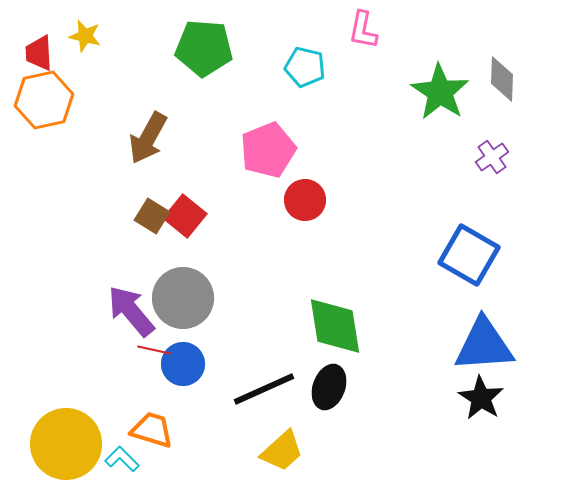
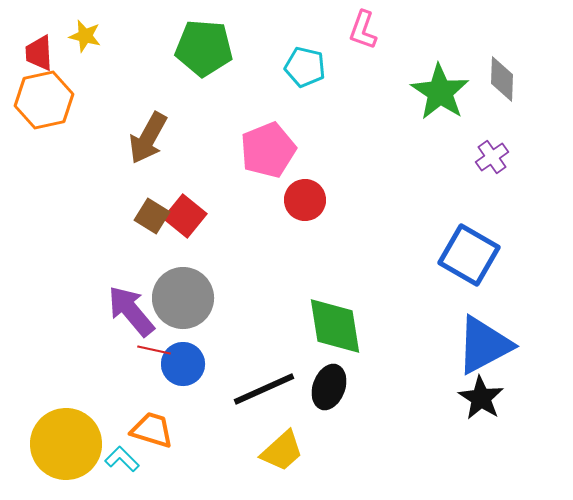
pink L-shape: rotated 9 degrees clockwise
blue triangle: rotated 24 degrees counterclockwise
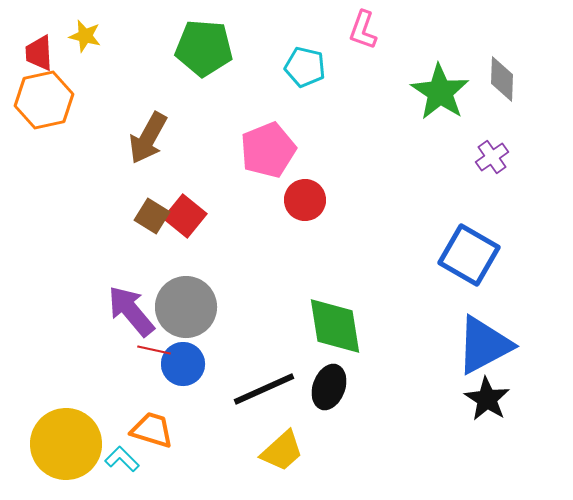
gray circle: moved 3 px right, 9 px down
black star: moved 6 px right, 1 px down
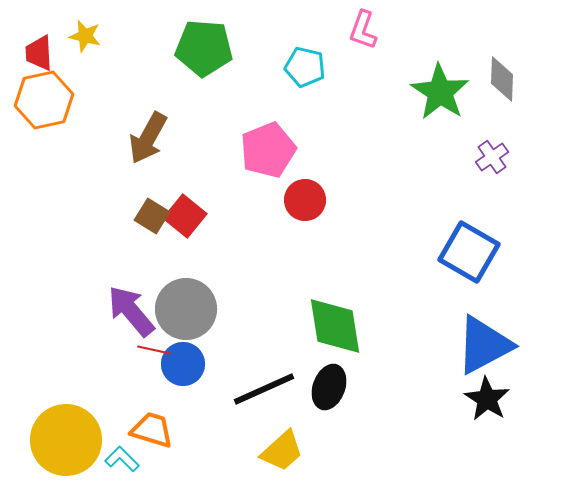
blue square: moved 3 px up
gray circle: moved 2 px down
yellow circle: moved 4 px up
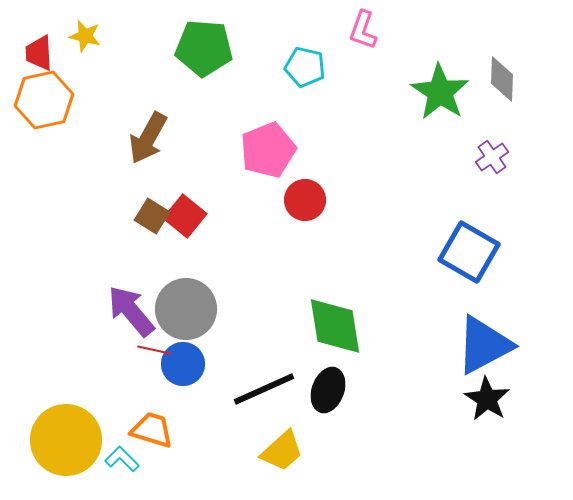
black ellipse: moved 1 px left, 3 px down
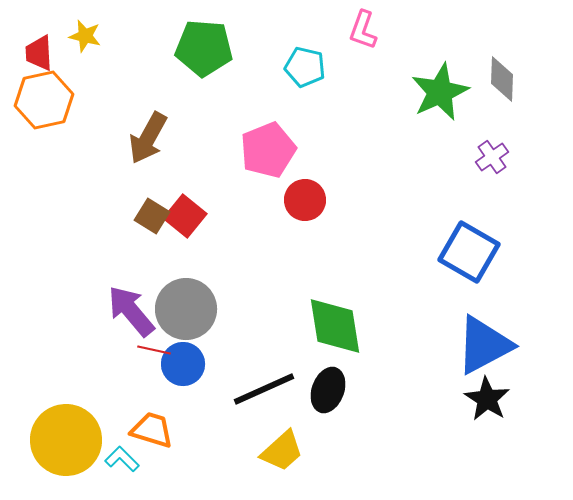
green star: rotated 14 degrees clockwise
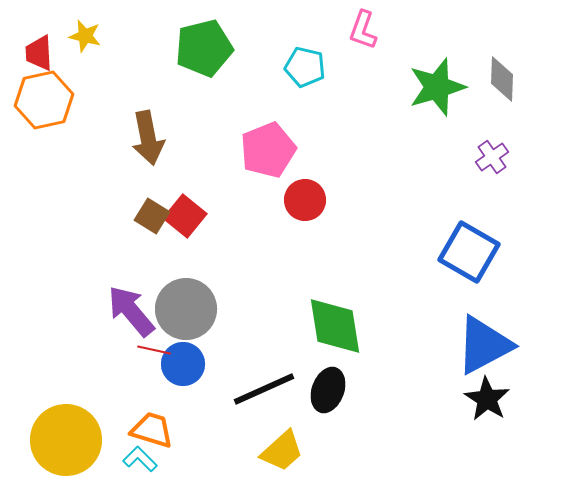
green pentagon: rotated 18 degrees counterclockwise
green star: moved 3 px left, 5 px up; rotated 8 degrees clockwise
brown arrow: rotated 40 degrees counterclockwise
cyan L-shape: moved 18 px right
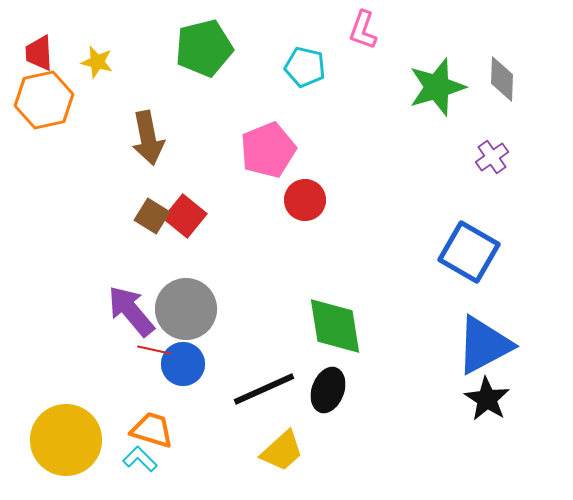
yellow star: moved 12 px right, 26 px down
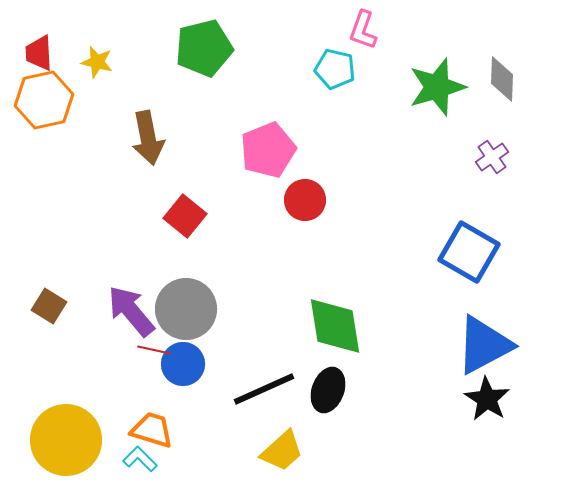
cyan pentagon: moved 30 px right, 2 px down
brown square: moved 103 px left, 90 px down
